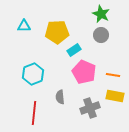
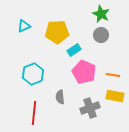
cyan triangle: rotated 24 degrees counterclockwise
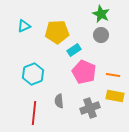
gray semicircle: moved 1 px left, 4 px down
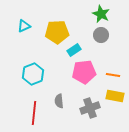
pink pentagon: rotated 30 degrees counterclockwise
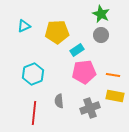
cyan rectangle: moved 3 px right
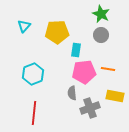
cyan triangle: rotated 24 degrees counterclockwise
cyan rectangle: moved 1 px left; rotated 48 degrees counterclockwise
orange line: moved 5 px left, 6 px up
gray semicircle: moved 13 px right, 8 px up
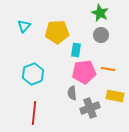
green star: moved 1 px left, 1 px up
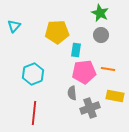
cyan triangle: moved 10 px left
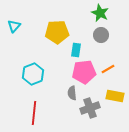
orange line: rotated 40 degrees counterclockwise
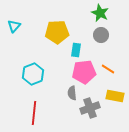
orange line: rotated 64 degrees clockwise
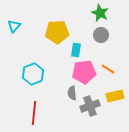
yellow rectangle: rotated 24 degrees counterclockwise
gray cross: moved 2 px up
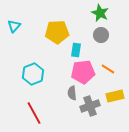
pink pentagon: moved 1 px left
red line: rotated 35 degrees counterclockwise
